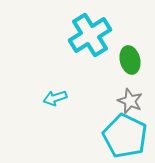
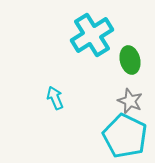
cyan cross: moved 2 px right
cyan arrow: rotated 85 degrees clockwise
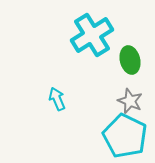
cyan arrow: moved 2 px right, 1 px down
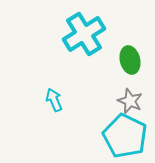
cyan cross: moved 8 px left, 1 px up
cyan arrow: moved 3 px left, 1 px down
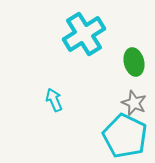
green ellipse: moved 4 px right, 2 px down
gray star: moved 4 px right, 2 px down
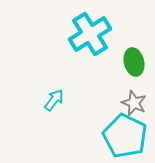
cyan cross: moved 6 px right
cyan arrow: rotated 60 degrees clockwise
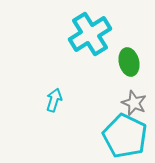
green ellipse: moved 5 px left
cyan arrow: rotated 20 degrees counterclockwise
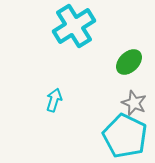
cyan cross: moved 16 px left, 8 px up
green ellipse: rotated 60 degrees clockwise
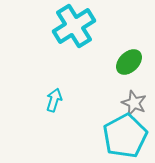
cyan pentagon: rotated 18 degrees clockwise
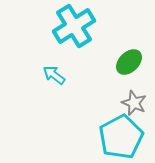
cyan arrow: moved 25 px up; rotated 70 degrees counterclockwise
cyan pentagon: moved 4 px left, 1 px down
